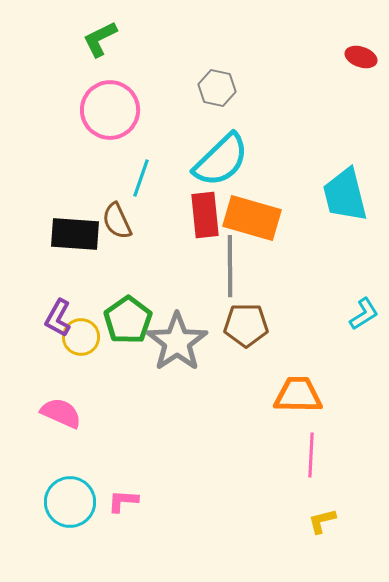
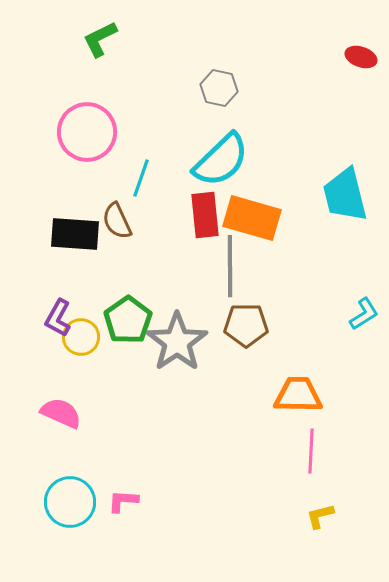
gray hexagon: moved 2 px right
pink circle: moved 23 px left, 22 px down
pink line: moved 4 px up
yellow L-shape: moved 2 px left, 5 px up
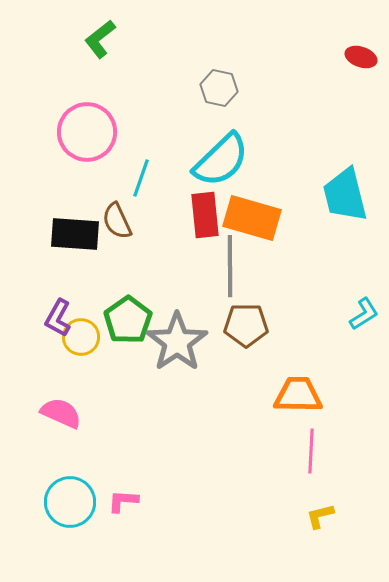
green L-shape: rotated 12 degrees counterclockwise
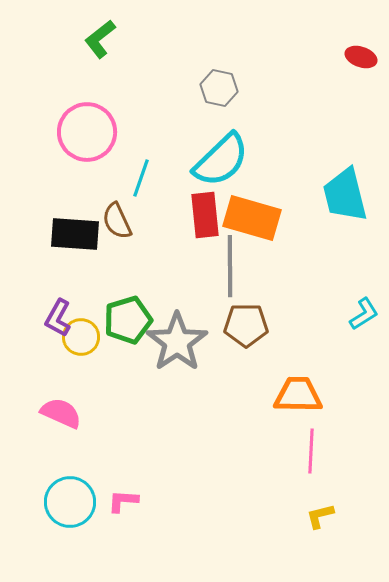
green pentagon: rotated 18 degrees clockwise
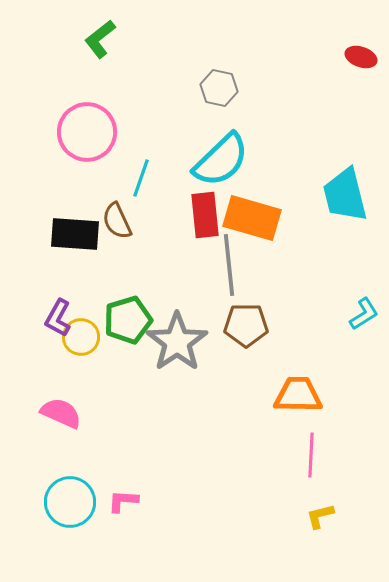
gray line: moved 1 px left, 1 px up; rotated 6 degrees counterclockwise
pink line: moved 4 px down
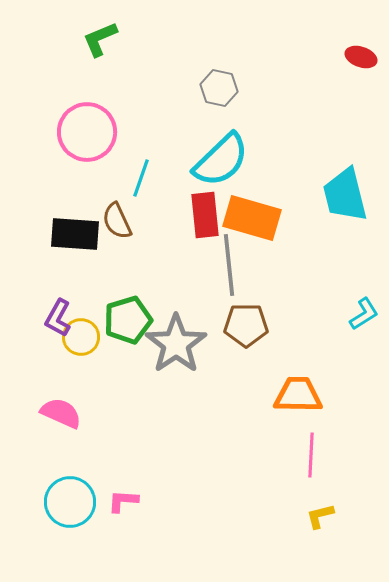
green L-shape: rotated 15 degrees clockwise
gray star: moved 1 px left, 2 px down
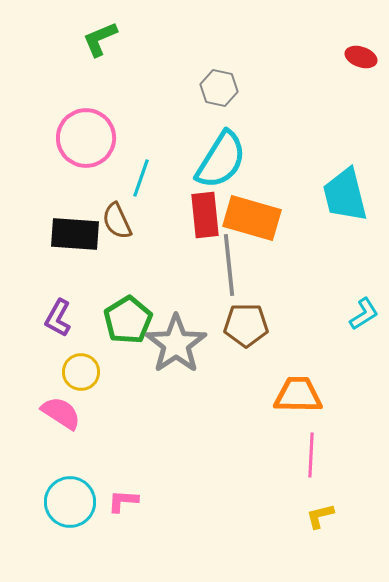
pink circle: moved 1 px left, 6 px down
cyan semicircle: rotated 14 degrees counterclockwise
green pentagon: rotated 15 degrees counterclockwise
yellow circle: moved 35 px down
pink semicircle: rotated 9 degrees clockwise
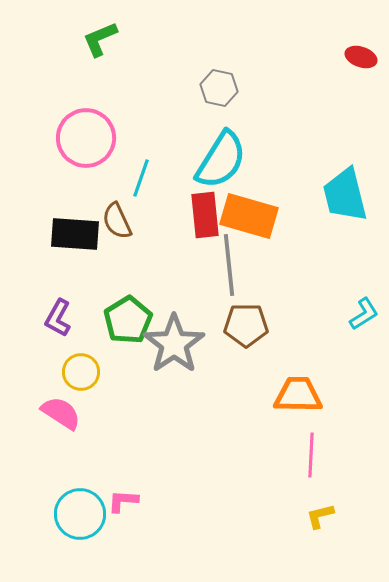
orange rectangle: moved 3 px left, 2 px up
gray star: moved 2 px left
cyan circle: moved 10 px right, 12 px down
